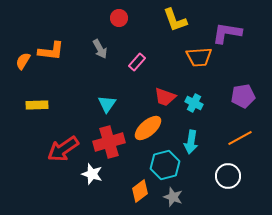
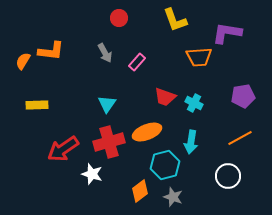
gray arrow: moved 5 px right, 4 px down
orange ellipse: moved 1 px left, 4 px down; rotated 20 degrees clockwise
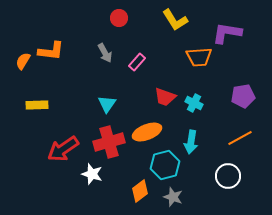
yellow L-shape: rotated 12 degrees counterclockwise
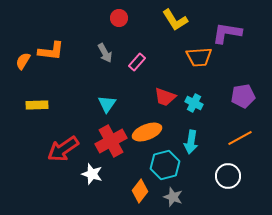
red cross: moved 2 px right, 1 px up; rotated 12 degrees counterclockwise
orange diamond: rotated 15 degrees counterclockwise
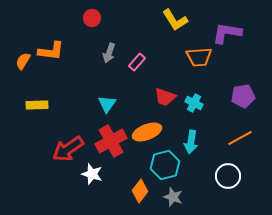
red circle: moved 27 px left
gray arrow: moved 4 px right; rotated 48 degrees clockwise
red arrow: moved 5 px right
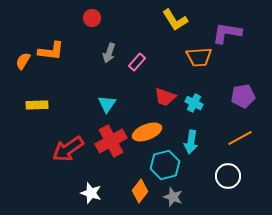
white star: moved 1 px left, 19 px down
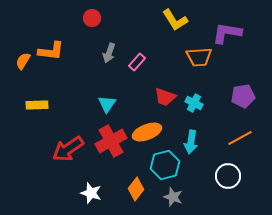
orange diamond: moved 4 px left, 2 px up
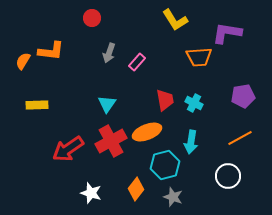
red trapezoid: moved 3 px down; rotated 120 degrees counterclockwise
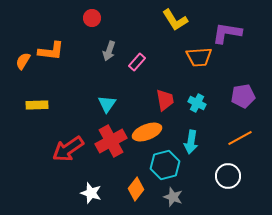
gray arrow: moved 2 px up
cyan cross: moved 3 px right
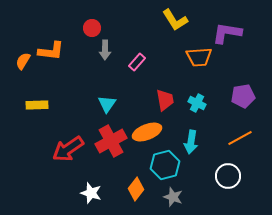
red circle: moved 10 px down
gray arrow: moved 4 px left, 1 px up; rotated 18 degrees counterclockwise
